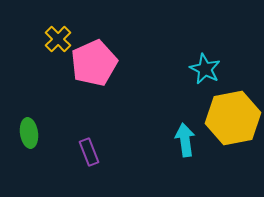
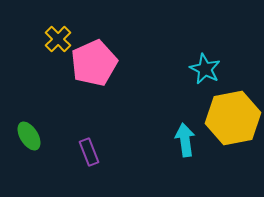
green ellipse: moved 3 px down; rotated 24 degrees counterclockwise
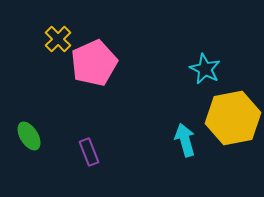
cyan arrow: rotated 8 degrees counterclockwise
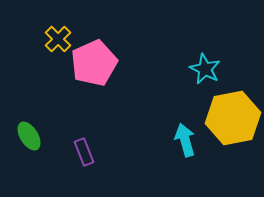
purple rectangle: moved 5 px left
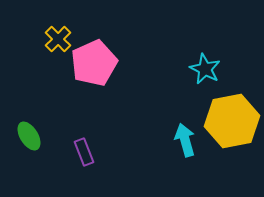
yellow hexagon: moved 1 px left, 3 px down
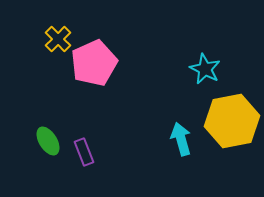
green ellipse: moved 19 px right, 5 px down
cyan arrow: moved 4 px left, 1 px up
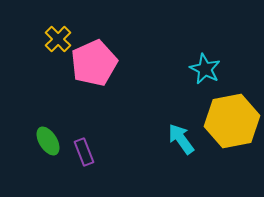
cyan arrow: rotated 20 degrees counterclockwise
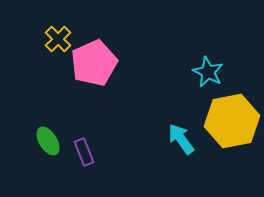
cyan star: moved 3 px right, 3 px down
